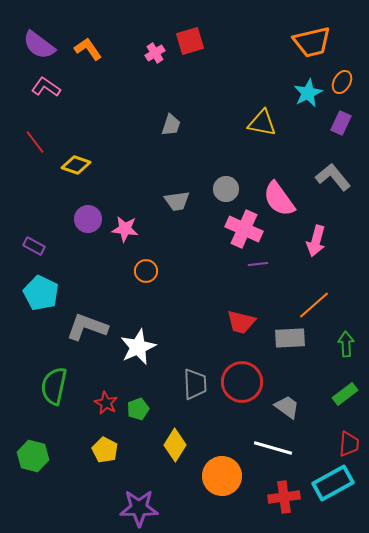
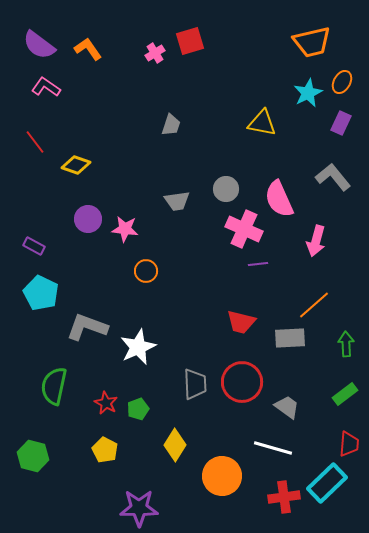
pink semicircle at (279, 199): rotated 12 degrees clockwise
cyan rectangle at (333, 483): moved 6 px left; rotated 15 degrees counterclockwise
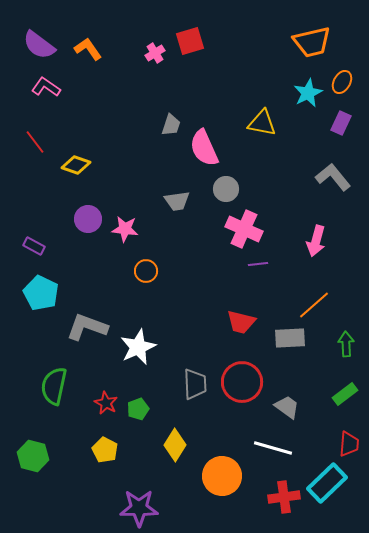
pink semicircle at (279, 199): moved 75 px left, 51 px up
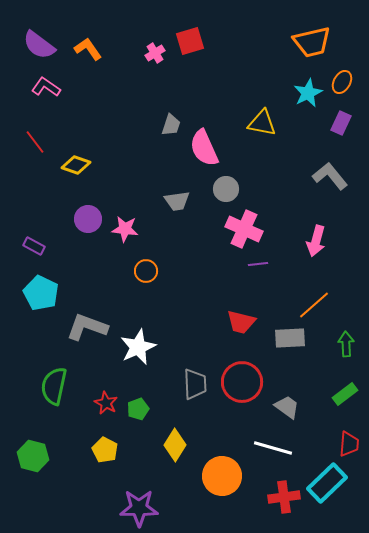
gray L-shape at (333, 177): moved 3 px left, 1 px up
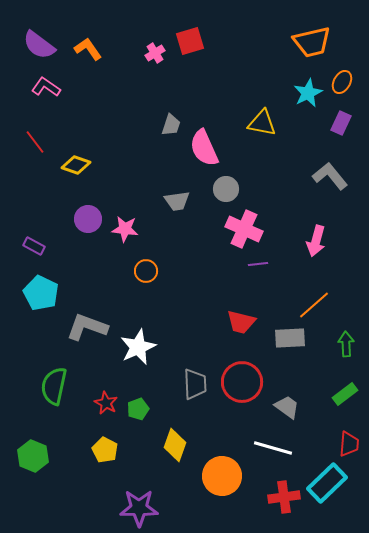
yellow diamond at (175, 445): rotated 12 degrees counterclockwise
green hexagon at (33, 456): rotated 8 degrees clockwise
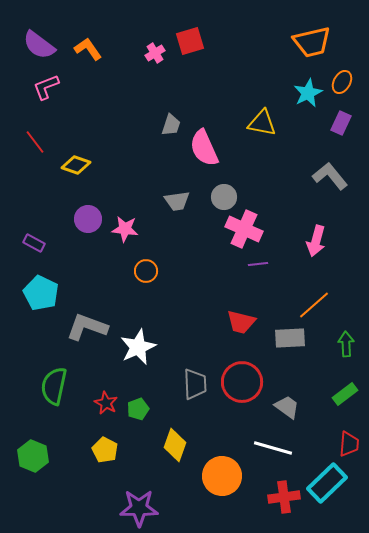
pink L-shape at (46, 87): rotated 56 degrees counterclockwise
gray circle at (226, 189): moved 2 px left, 8 px down
purple rectangle at (34, 246): moved 3 px up
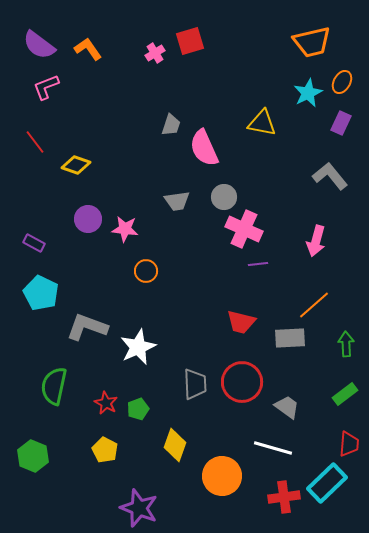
purple star at (139, 508): rotated 21 degrees clockwise
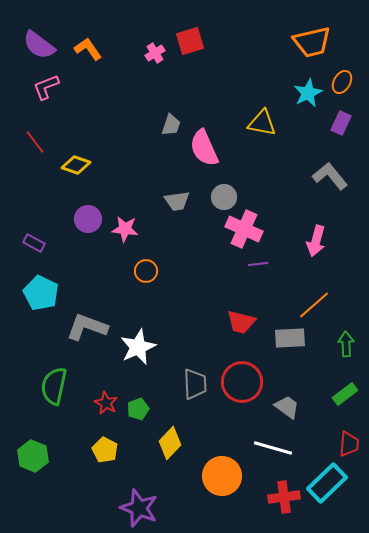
yellow diamond at (175, 445): moved 5 px left, 2 px up; rotated 24 degrees clockwise
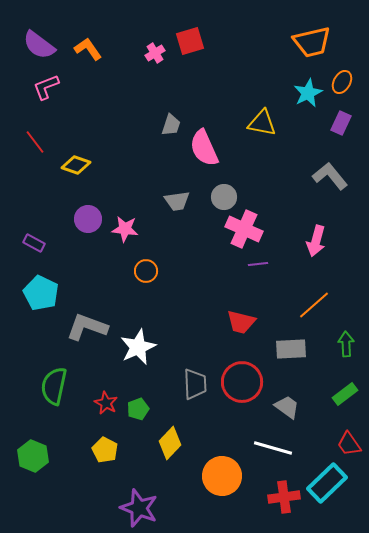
gray rectangle at (290, 338): moved 1 px right, 11 px down
red trapezoid at (349, 444): rotated 140 degrees clockwise
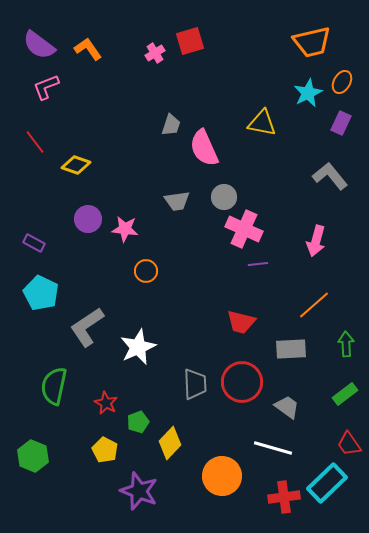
gray L-shape at (87, 327): rotated 54 degrees counterclockwise
green pentagon at (138, 409): moved 13 px down
purple star at (139, 508): moved 17 px up
